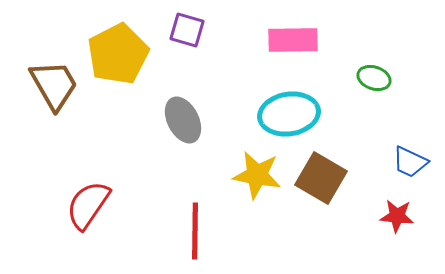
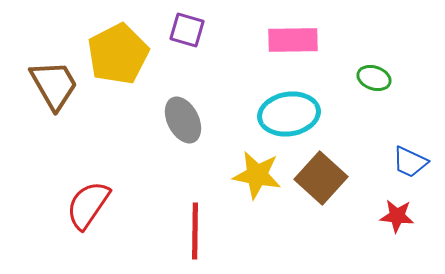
brown square: rotated 12 degrees clockwise
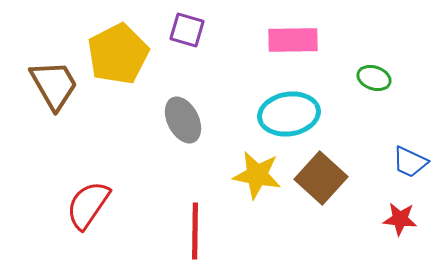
red star: moved 3 px right, 3 px down
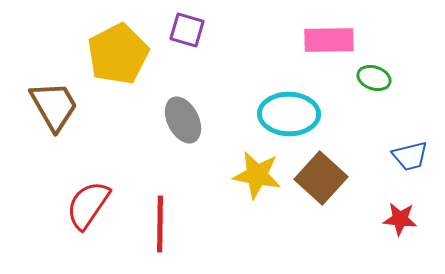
pink rectangle: moved 36 px right
brown trapezoid: moved 21 px down
cyan ellipse: rotated 10 degrees clockwise
blue trapezoid: moved 6 px up; rotated 39 degrees counterclockwise
red line: moved 35 px left, 7 px up
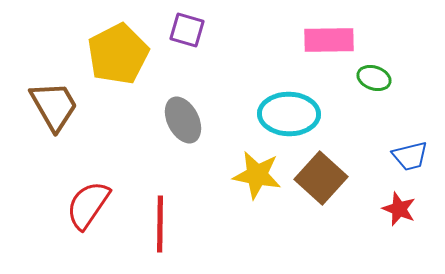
red star: moved 1 px left, 10 px up; rotated 16 degrees clockwise
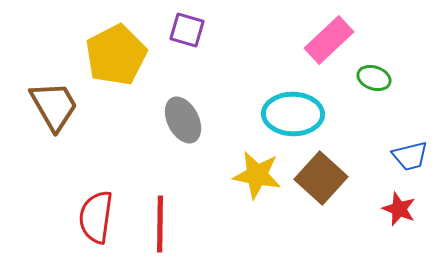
pink rectangle: rotated 42 degrees counterclockwise
yellow pentagon: moved 2 px left, 1 px down
cyan ellipse: moved 4 px right
red semicircle: moved 8 px right, 12 px down; rotated 26 degrees counterclockwise
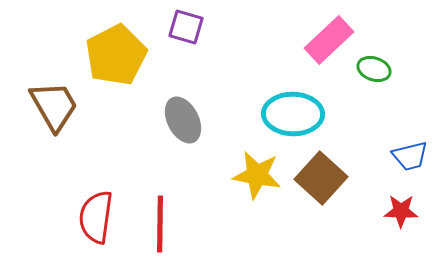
purple square: moved 1 px left, 3 px up
green ellipse: moved 9 px up
red star: moved 2 px right, 2 px down; rotated 20 degrees counterclockwise
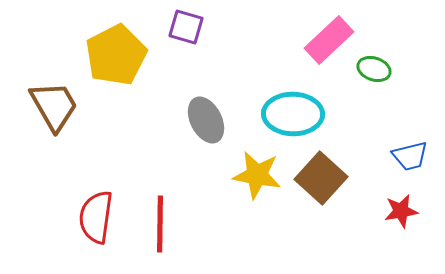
gray ellipse: moved 23 px right
red star: rotated 12 degrees counterclockwise
